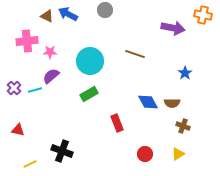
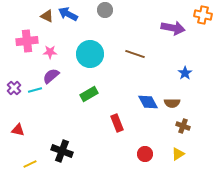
cyan circle: moved 7 px up
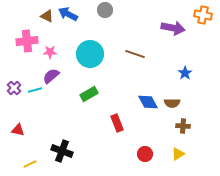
brown cross: rotated 16 degrees counterclockwise
